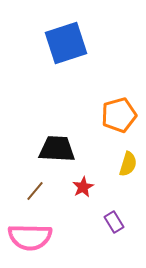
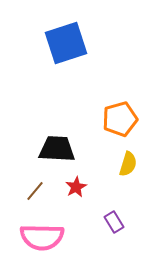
orange pentagon: moved 1 px right, 4 px down
red star: moved 7 px left
pink semicircle: moved 12 px right
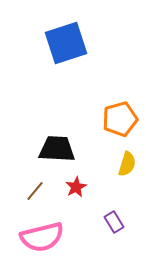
yellow semicircle: moved 1 px left
pink semicircle: rotated 15 degrees counterclockwise
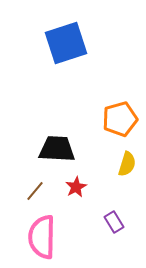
pink semicircle: rotated 105 degrees clockwise
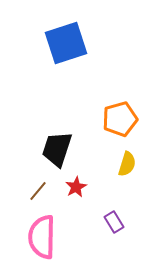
black trapezoid: rotated 75 degrees counterclockwise
brown line: moved 3 px right
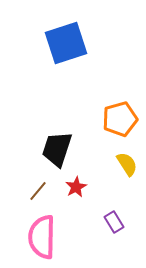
yellow semicircle: rotated 50 degrees counterclockwise
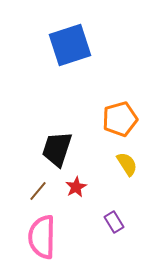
blue square: moved 4 px right, 2 px down
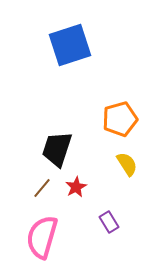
brown line: moved 4 px right, 3 px up
purple rectangle: moved 5 px left
pink semicircle: rotated 15 degrees clockwise
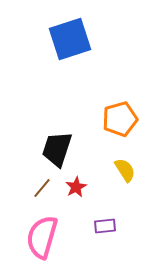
blue square: moved 6 px up
yellow semicircle: moved 2 px left, 6 px down
purple rectangle: moved 4 px left, 4 px down; rotated 65 degrees counterclockwise
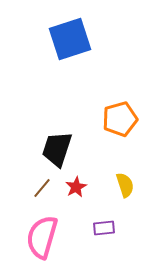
yellow semicircle: moved 15 px down; rotated 15 degrees clockwise
purple rectangle: moved 1 px left, 2 px down
